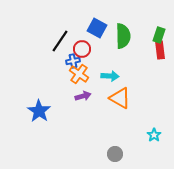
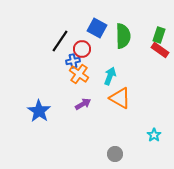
red rectangle: rotated 48 degrees counterclockwise
cyan arrow: rotated 72 degrees counterclockwise
purple arrow: moved 8 px down; rotated 14 degrees counterclockwise
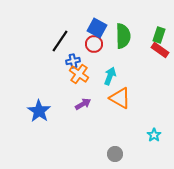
red circle: moved 12 px right, 5 px up
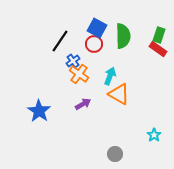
red rectangle: moved 2 px left, 1 px up
blue cross: rotated 24 degrees counterclockwise
orange triangle: moved 1 px left, 4 px up
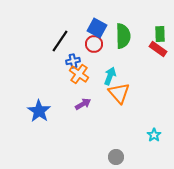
green rectangle: moved 1 px right, 1 px up; rotated 21 degrees counterclockwise
blue cross: rotated 24 degrees clockwise
orange triangle: moved 1 px up; rotated 20 degrees clockwise
gray circle: moved 1 px right, 3 px down
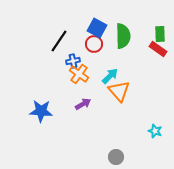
black line: moved 1 px left
cyan arrow: rotated 24 degrees clockwise
orange triangle: moved 2 px up
blue star: moved 2 px right; rotated 30 degrees counterclockwise
cyan star: moved 1 px right, 4 px up; rotated 16 degrees counterclockwise
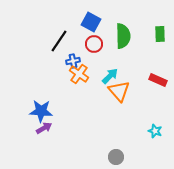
blue square: moved 6 px left, 6 px up
red rectangle: moved 31 px down; rotated 12 degrees counterclockwise
purple arrow: moved 39 px left, 24 px down
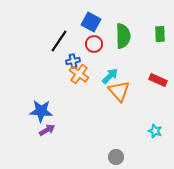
purple arrow: moved 3 px right, 2 px down
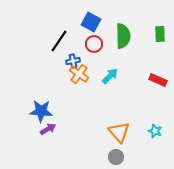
orange triangle: moved 41 px down
purple arrow: moved 1 px right, 1 px up
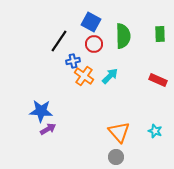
orange cross: moved 5 px right, 2 px down
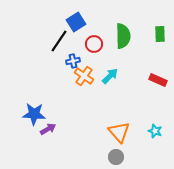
blue square: moved 15 px left; rotated 30 degrees clockwise
blue star: moved 7 px left, 3 px down
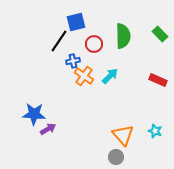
blue square: rotated 18 degrees clockwise
green rectangle: rotated 42 degrees counterclockwise
orange triangle: moved 4 px right, 3 px down
